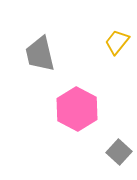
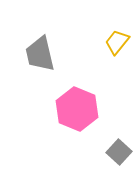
pink hexagon: rotated 6 degrees counterclockwise
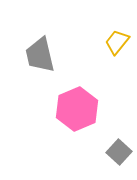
gray trapezoid: moved 1 px down
pink hexagon: rotated 15 degrees clockwise
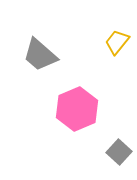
gray trapezoid: rotated 36 degrees counterclockwise
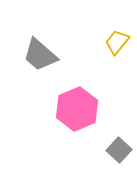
gray square: moved 2 px up
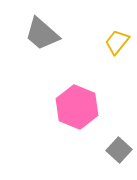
gray trapezoid: moved 2 px right, 21 px up
pink hexagon: moved 2 px up; rotated 15 degrees counterclockwise
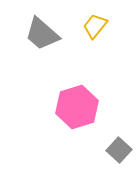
yellow trapezoid: moved 22 px left, 16 px up
pink hexagon: rotated 21 degrees clockwise
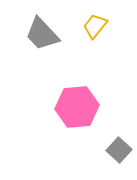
gray trapezoid: rotated 6 degrees clockwise
pink hexagon: rotated 12 degrees clockwise
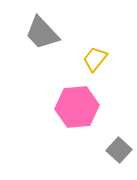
yellow trapezoid: moved 33 px down
gray trapezoid: moved 1 px up
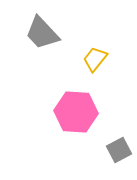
pink hexagon: moved 1 px left, 5 px down; rotated 9 degrees clockwise
gray square: rotated 20 degrees clockwise
